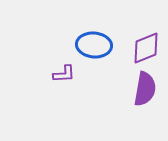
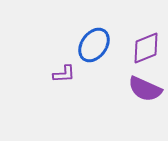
blue ellipse: rotated 60 degrees counterclockwise
purple semicircle: rotated 104 degrees clockwise
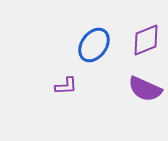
purple diamond: moved 8 px up
purple L-shape: moved 2 px right, 12 px down
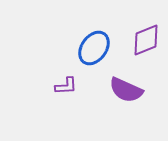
blue ellipse: moved 3 px down
purple semicircle: moved 19 px left, 1 px down
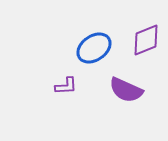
blue ellipse: rotated 20 degrees clockwise
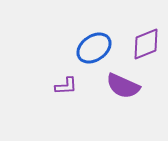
purple diamond: moved 4 px down
purple semicircle: moved 3 px left, 4 px up
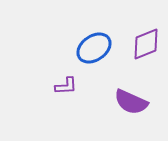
purple semicircle: moved 8 px right, 16 px down
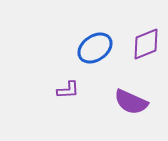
blue ellipse: moved 1 px right
purple L-shape: moved 2 px right, 4 px down
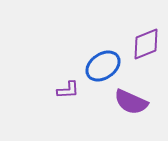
blue ellipse: moved 8 px right, 18 px down
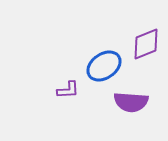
blue ellipse: moved 1 px right
purple semicircle: rotated 20 degrees counterclockwise
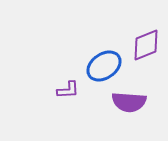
purple diamond: moved 1 px down
purple semicircle: moved 2 px left
